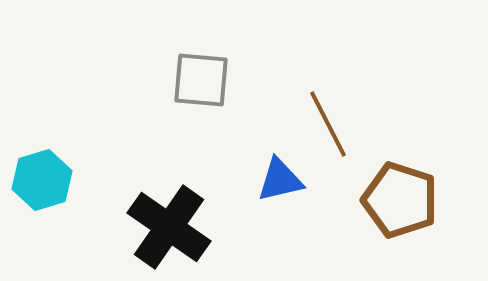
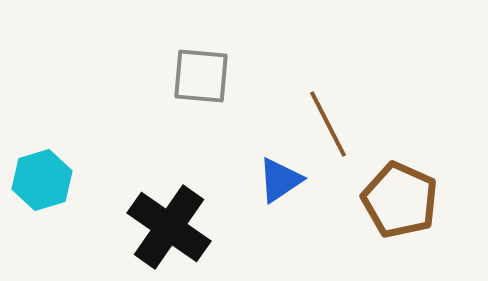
gray square: moved 4 px up
blue triangle: rotated 21 degrees counterclockwise
brown pentagon: rotated 6 degrees clockwise
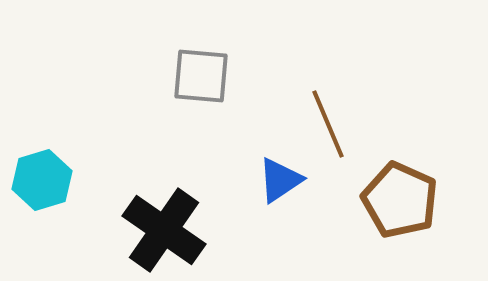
brown line: rotated 4 degrees clockwise
black cross: moved 5 px left, 3 px down
